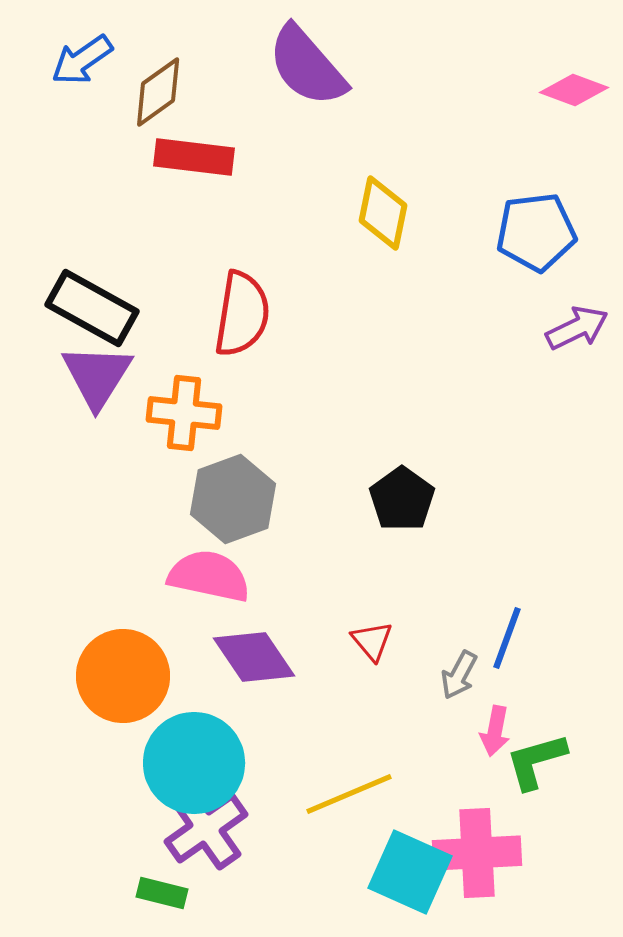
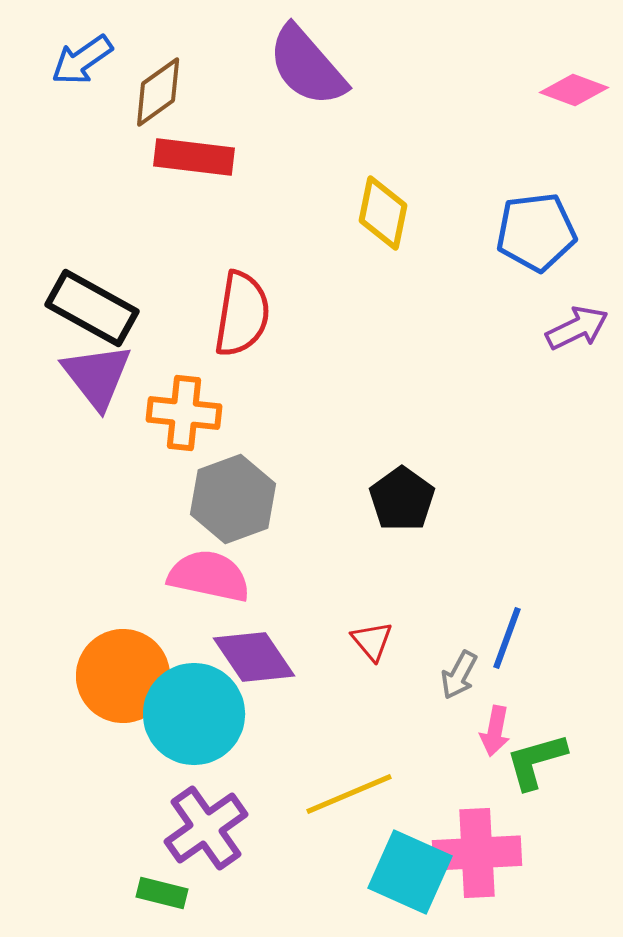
purple triangle: rotated 10 degrees counterclockwise
cyan circle: moved 49 px up
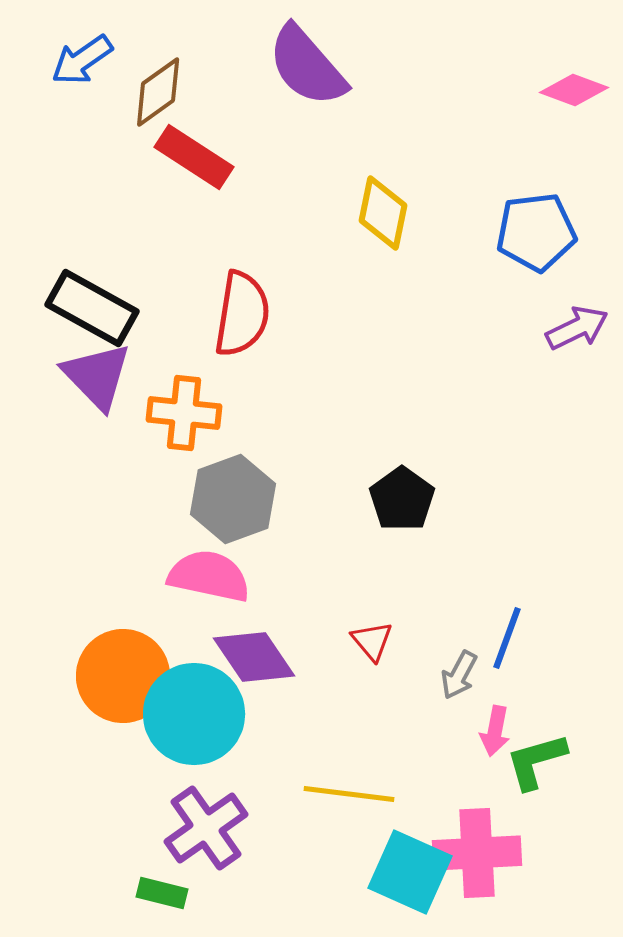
red rectangle: rotated 26 degrees clockwise
purple triangle: rotated 6 degrees counterclockwise
yellow line: rotated 30 degrees clockwise
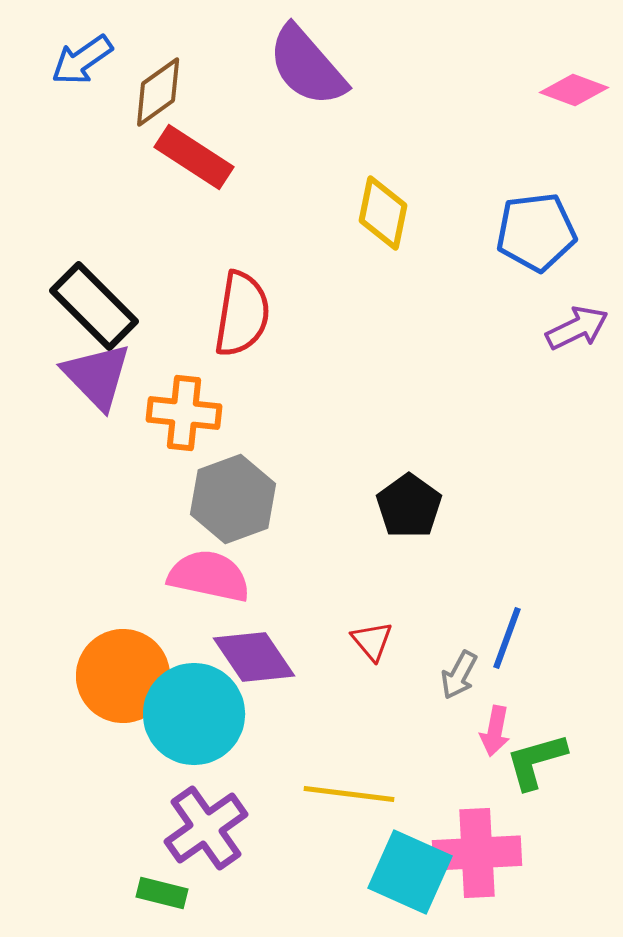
black rectangle: moved 2 px right, 2 px up; rotated 16 degrees clockwise
black pentagon: moved 7 px right, 7 px down
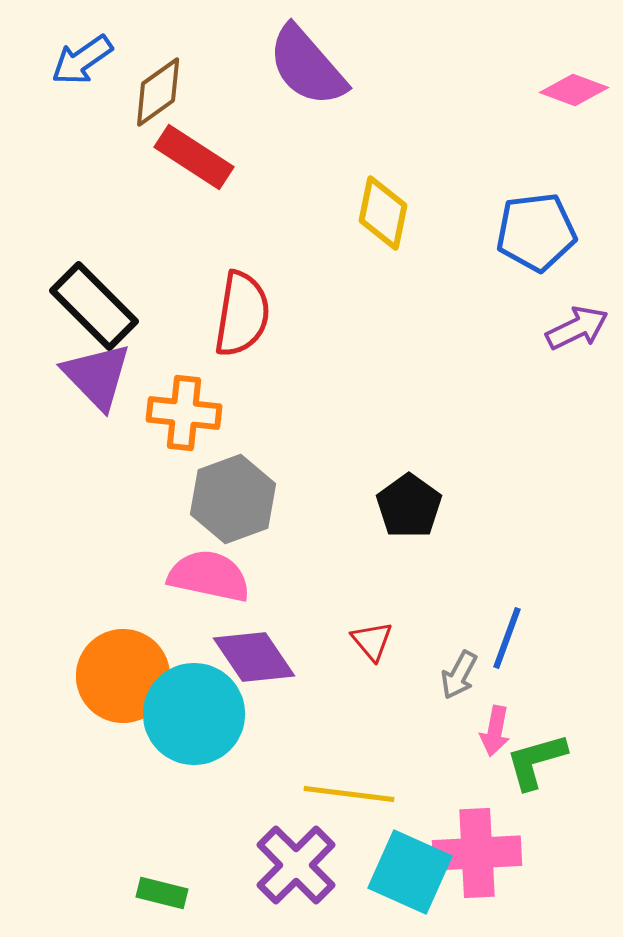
purple cross: moved 90 px right, 37 px down; rotated 10 degrees counterclockwise
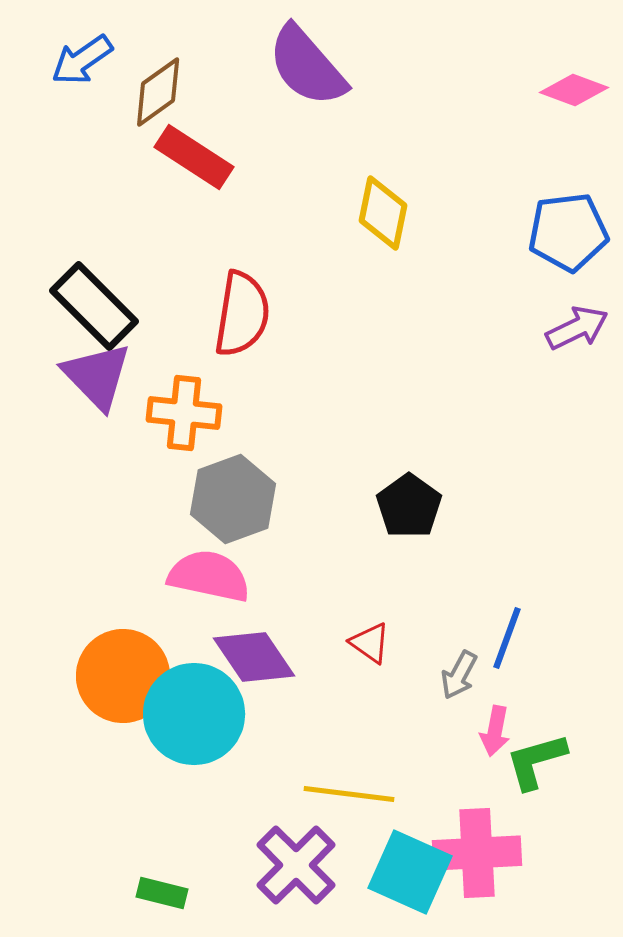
blue pentagon: moved 32 px right
red triangle: moved 2 px left, 2 px down; rotated 15 degrees counterclockwise
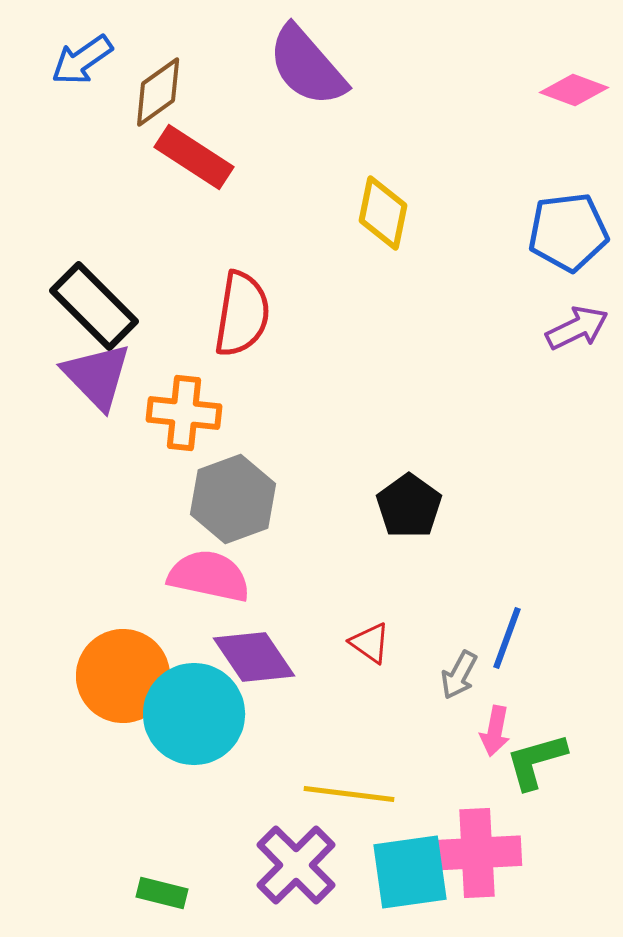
cyan square: rotated 32 degrees counterclockwise
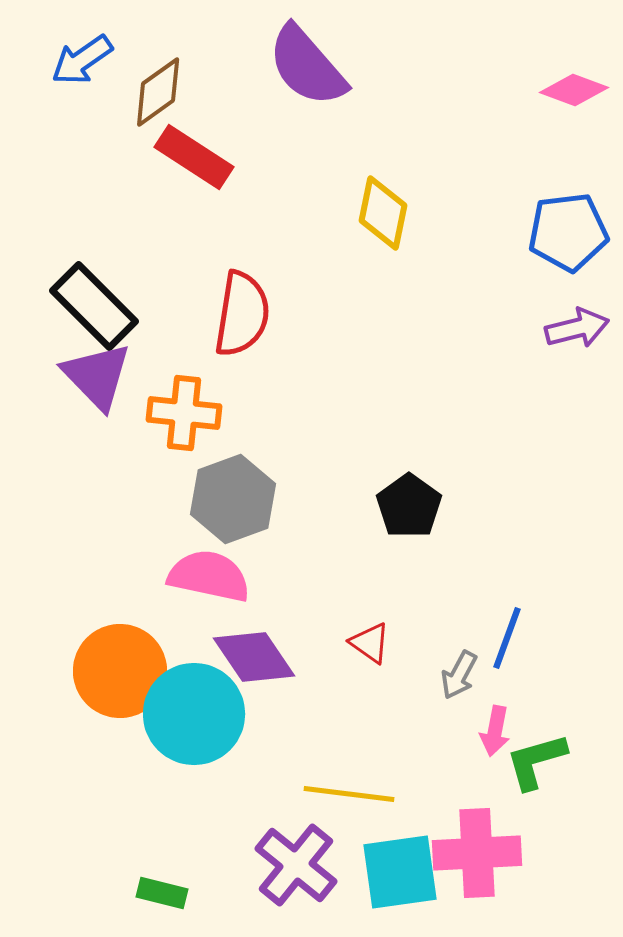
purple arrow: rotated 12 degrees clockwise
orange circle: moved 3 px left, 5 px up
purple cross: rotated 6 degrees counterclockwise
cyan square: moved 10 px left
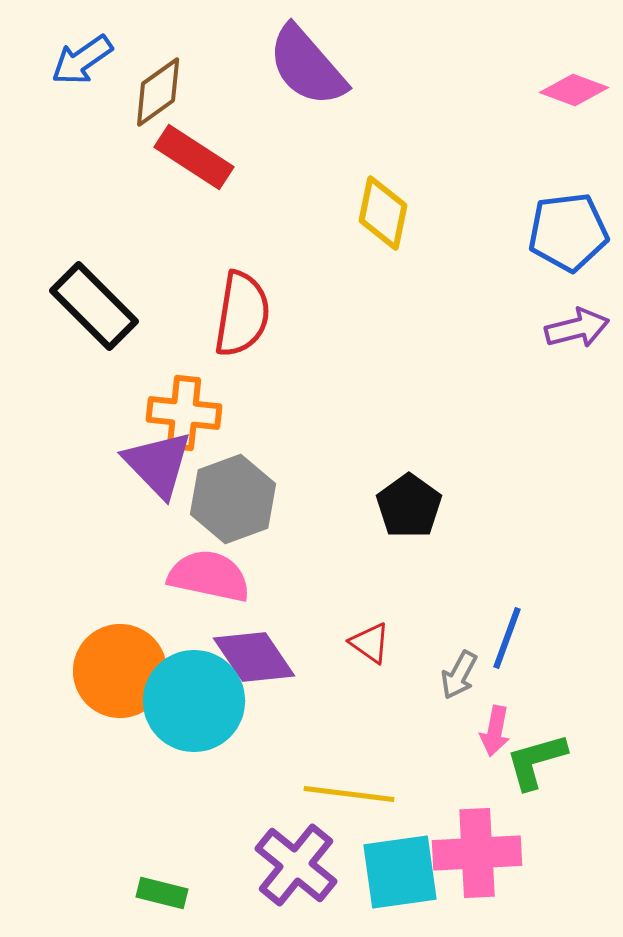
purple triangle: moved 61 px right, 88 px down
cyan circle: moved 13 px up
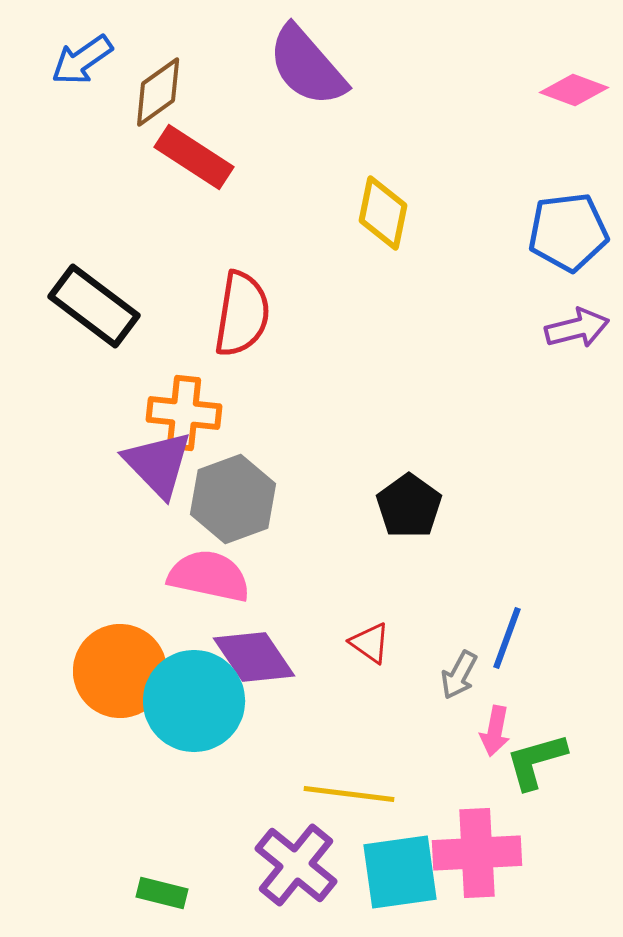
black rectangle: rotated 8 degrees counterclockwise
